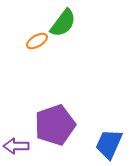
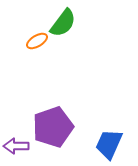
purple pentagon: moved 2 px left, 2 px down
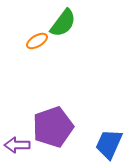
purple arrow: moved 1 px right, 1 px up
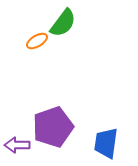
blue trapezoid: moved 3 px left, 1 px up; rotated 16 degrees counterclockwise
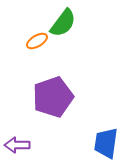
purple pentagon: moved 30 px up
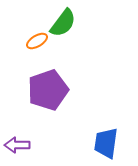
purple pentagon: moved 5 px left, 7 px up
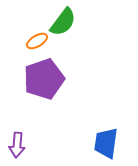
green semicircle: moved 1 px up
purple pentagon: moved 4 px left, 11 px up
purple arrow: rotated 85 degrees counterclockwise
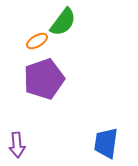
purple arrow: rotated 10 degrees counterclockwise
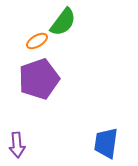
purple pentagon: moved 5 px left
